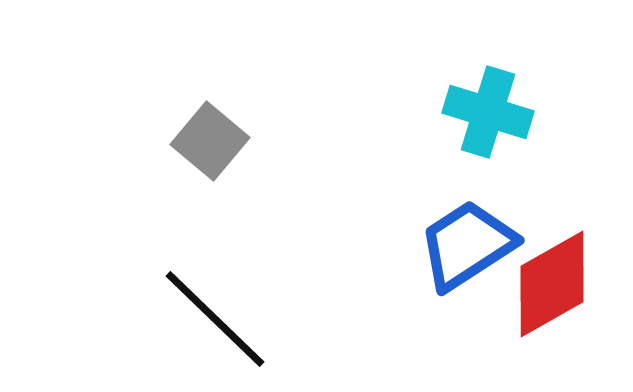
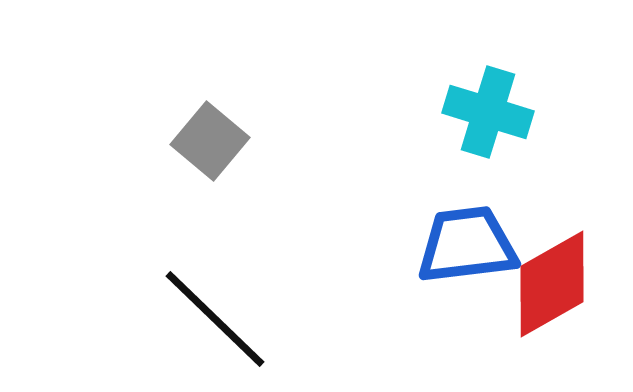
blue trapezoid: rotated 26 degrees clockwise
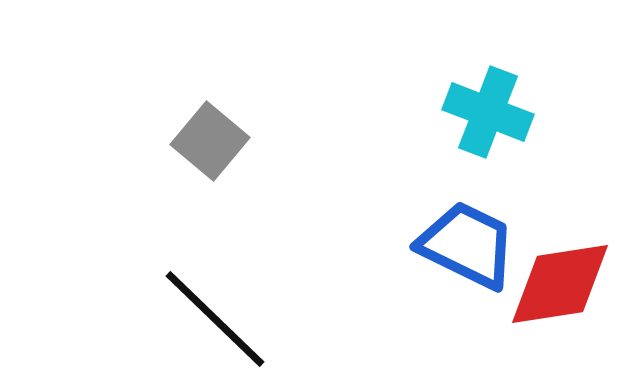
cyan cross: rotated 4 degrees clockwise
blue trapezoid: rotated 33 degrees clockwise
red diamond: moved 8 px right; rotated 21 degrees clockwise
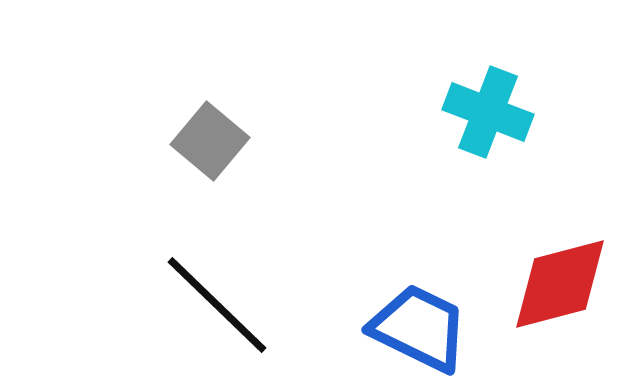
blue trapezoid: moved 48 px left, 83 px down
red diamond: rotated 6 degrees counterclockwise
black line: moved 2 px right, 14 px up
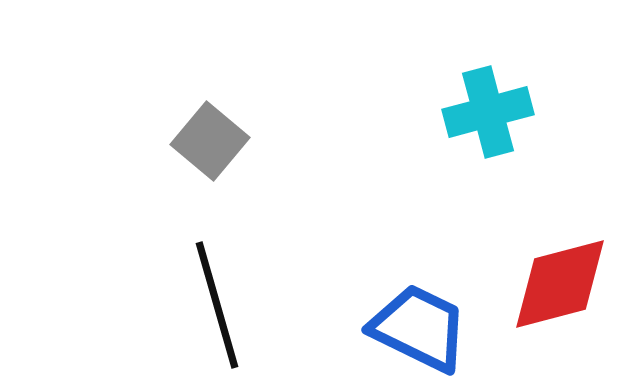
cyan cross: rotated 36 degrees counterclockwise
black line: rotated 30 degrees clockwise
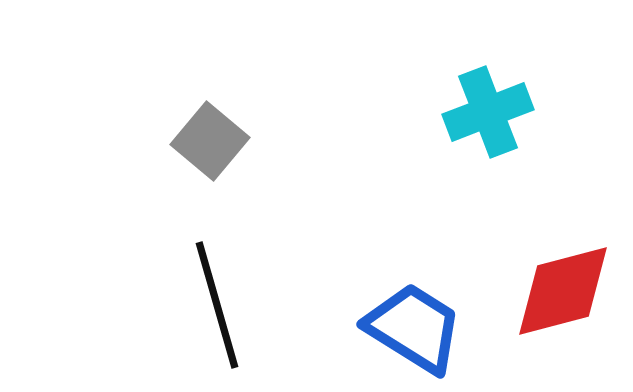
cyan cross: rotated 6 degrees counterclockwise
red diamond: moved 3 px right, 7 px down
blue trapezoid: moved 5 px left; rotated 6 degrees clockwise
